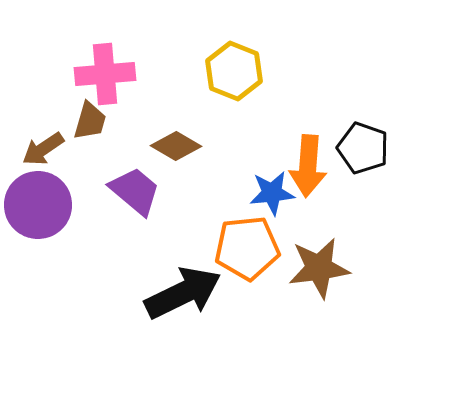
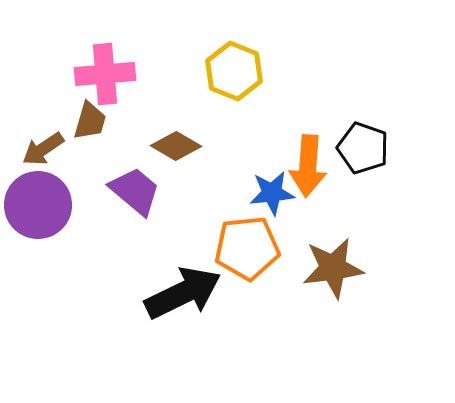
brown star: moved 14 px right
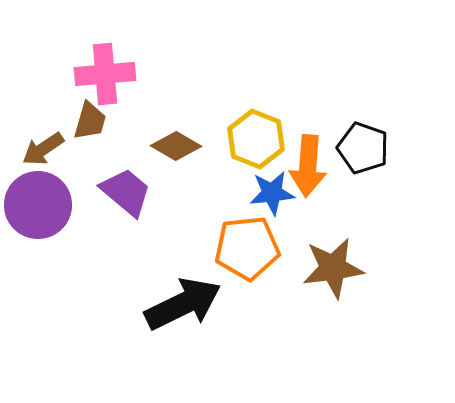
yellow hexagon: moved 22 px right, 68 px down
purple trapezoid: moved 9 px left, 1 px down
black arrow: moved 11 px down
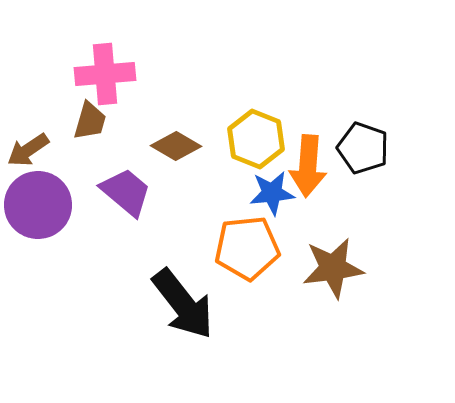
brown arrow: moved 15 px left, 1 px down
black arrow: rotated 78 degrees clockwise
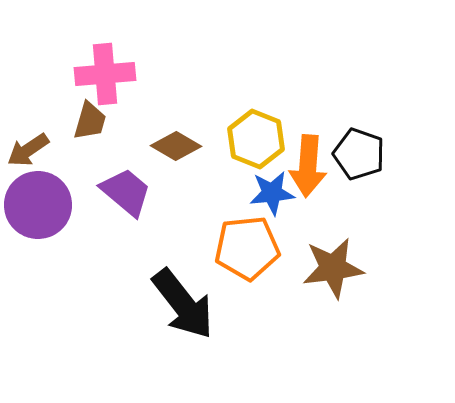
black pentagon: moved 4 px left, 6 px down
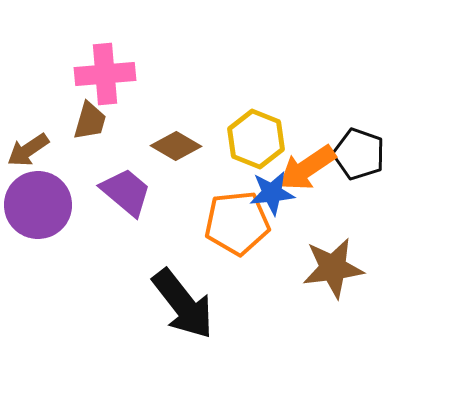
orange arrow: moved 1 px left, 2 px down; rotated 52 degrees clockwise
orange pentagon: moved 10 px left, 25 px up
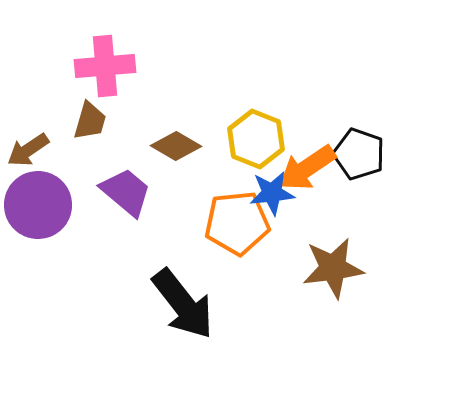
pink cross: moved 8 px up
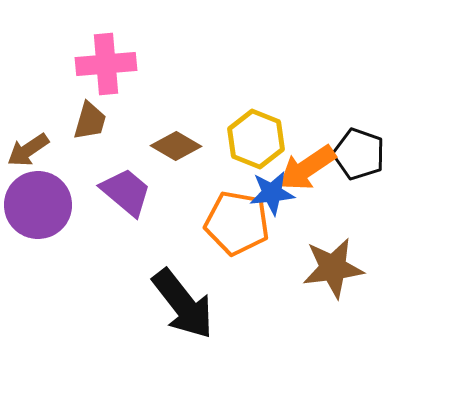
pink cross: moved 1 px right, 2 px up
orange pentagon: rotated 16 degrees clockwise
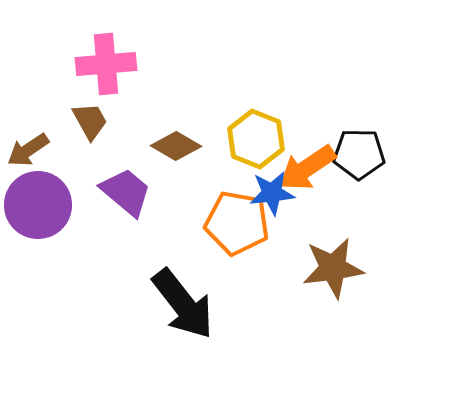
brown trapezoid: rotated 45 degrees counterclockwise
black pentagon: rotated 18 degrees counterclockwise
